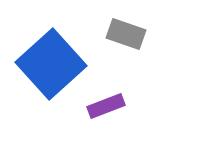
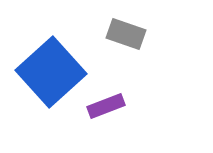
blue square: moved 8 px down
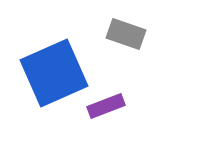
blue square: moved 3 px right, 1 px down; rotated 18 degrees clockwise
